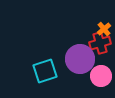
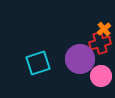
cyan square: moved 7 px left, 8 px up
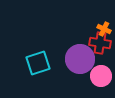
orange cross: rotated 24 degrees counterclockwise
red cross: rotated 25 degrees clockwise
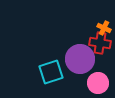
orange cross: moved 1 px up
cyan square: moved 13 px right, 9 px down
pink circle: moved 3 px left, 7 px down
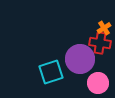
orange cross: rotated 32 degrees clockwise
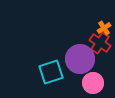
red cross: rotated 25 degrees clockwise
pink circle: moved 5 px left
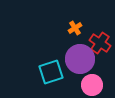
orange cross: moved 29 px left
pink circle: moved 1 px left, 2 px down
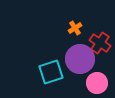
pink circle: moved 5 px right, 2 px up
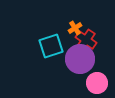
red cross: moved 14 px left, 3 px up
cyan square: moved 26 px up
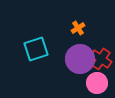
orange cross: moved 3 px right
red cross: moved 15 px right, 19 px down
cyan square: moved 15 px left, 3 px down
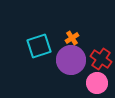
orange cross: moved 6 px left, 10 px down
cyan square: moved 3 px right, 3 px up
purple circle: moved 9 px left, 1 px down
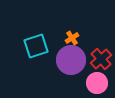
cyan square: moved 3 px left
red cross: rotated 15 degrees clockwise
